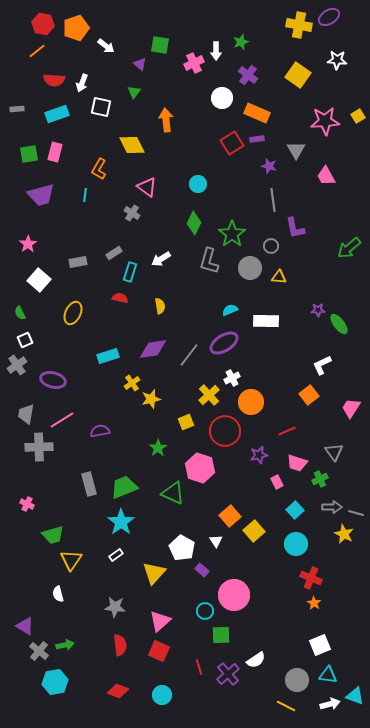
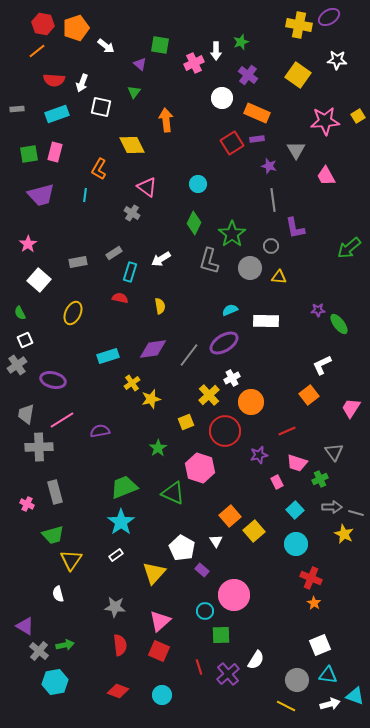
gray rectangle at (89, 484): moved 34 px left, 8 px down
white semicircle at (256, 660): rotated 24 degrees counterclockwise
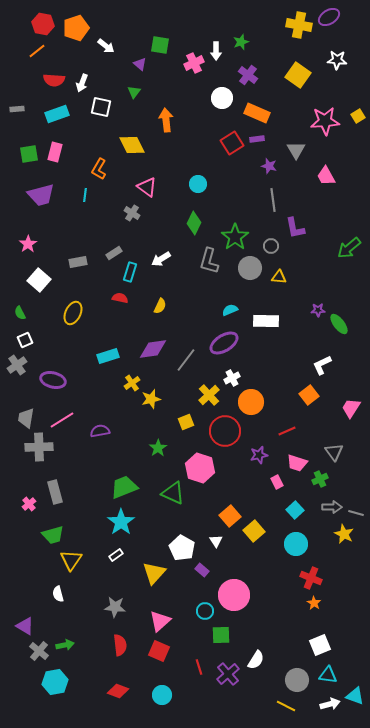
green star at (232, 234): moved 3 px right, 3 px down
yellow semicircle at (160, 306): rotated 35 degrees clockwise
gray line at (189, 355): moved 3 px left, 5 px down
gray trapezoid at (26, 414): moved 4 px down
pink cross at (27, 504): moved 2 px right; rotated 24 degrees clockwise
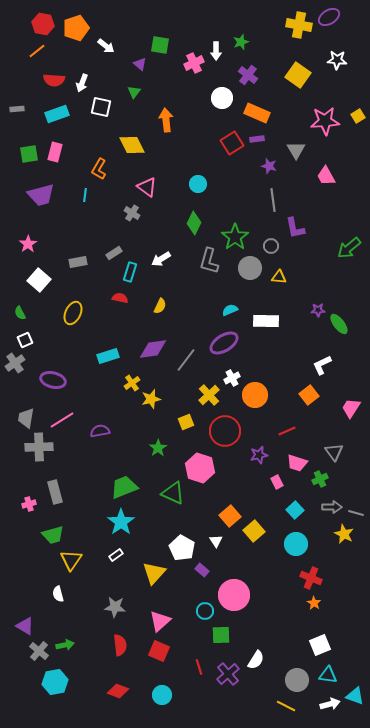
gray cross at (17, 365): moved 2 px left, 2 px up
orange circle at (251, 402): moved 4 px right, 7 px up
pink cross at (29, 504): rotated 24 degrees clockwise
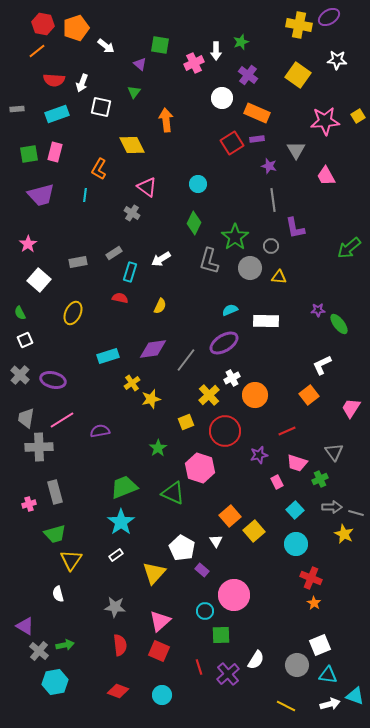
gray cross at (15, 363): moved 5 px right, 12 px down; rotated 12 degrees counterclockwise
green trapezoid at (53, 535): moved 2 px right, 1 px up
gray circle at (297, 680): moved 15 px up
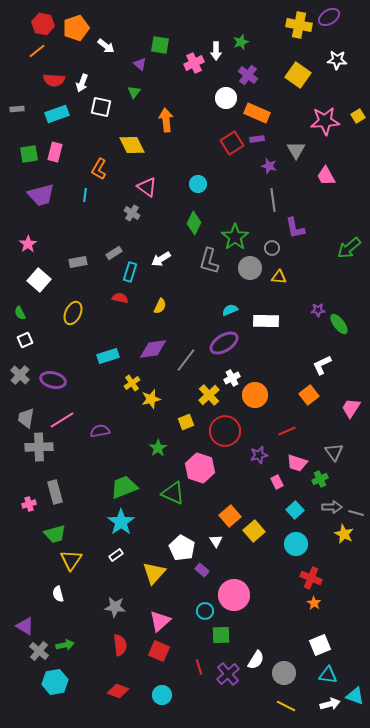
white circle at (222, 98): moved 4 px right
gray circle at (271, 246): moved 1 px right, 2 px down
gray circle at (297, 665): moved 13 px left, 8 px down
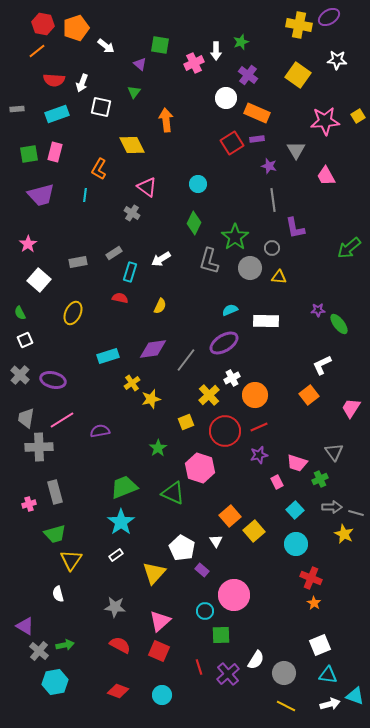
red line at (287, 431): moved 28 px left, 4 px up
red semicircle at (120, 645): rotated 55 degrees counterclockwise
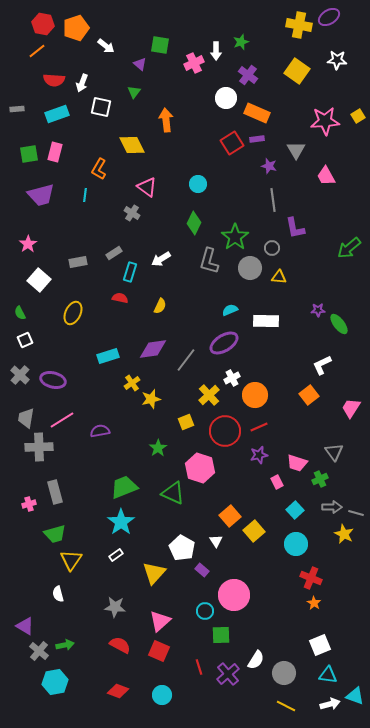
yellow square at (298, 75): moved 1 px left, 4 px up
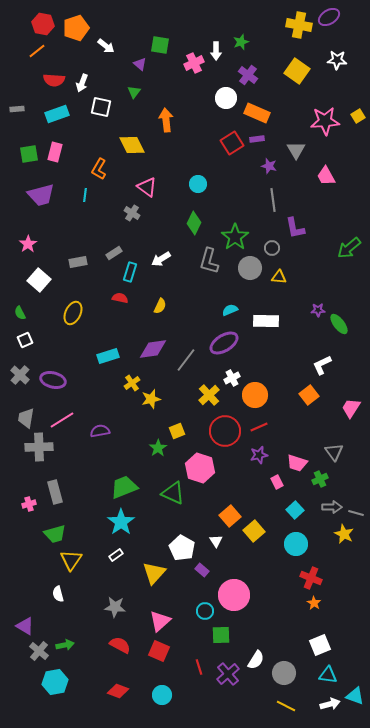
yellow square at (186, 422): moved 9 px left, 9 px down
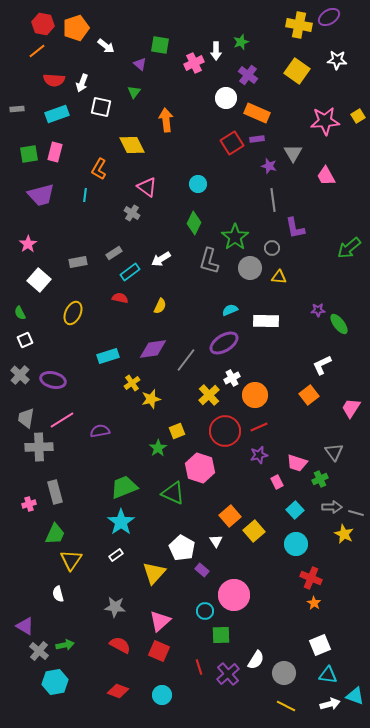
gray triangle at (296, 150): moved 3 px left, 3 px down
cyan rectangle at (130, 272): rotated 36 degrees clockwise
green trapezoid at (55, 534): rotated 50 degrees counterclockwise
